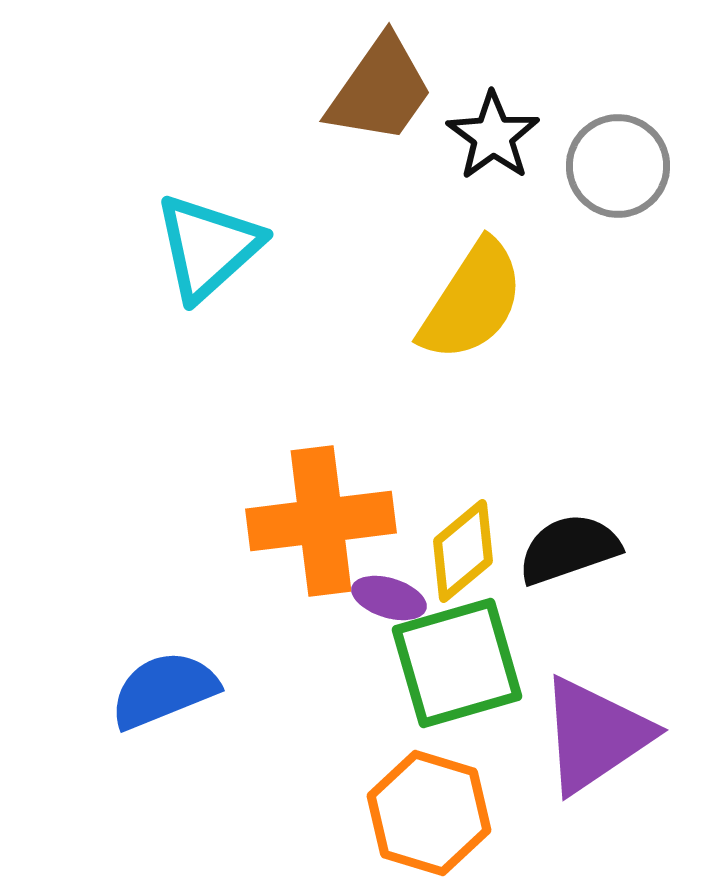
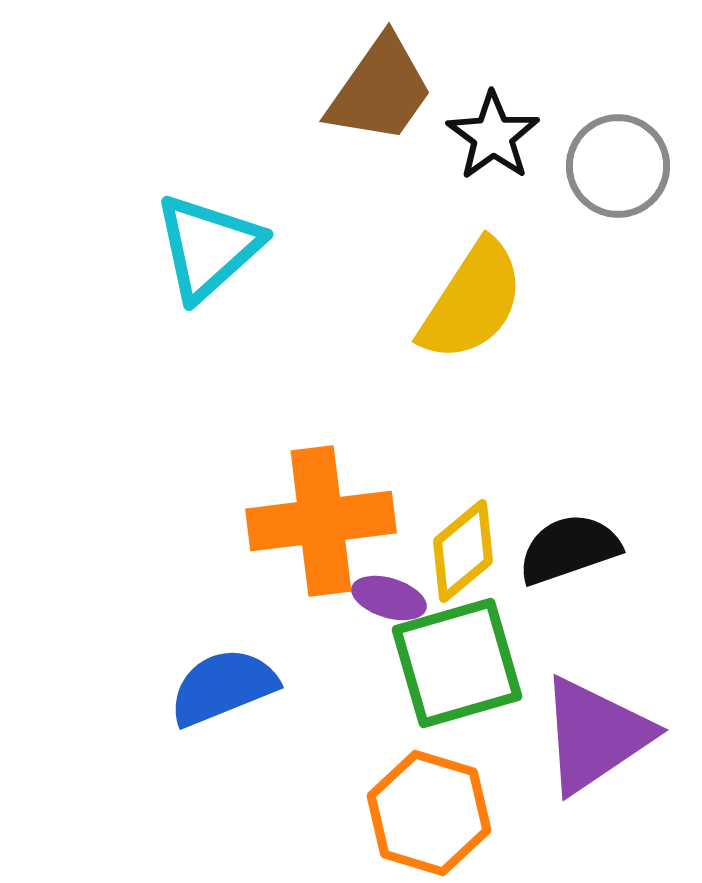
blue semicircle: moved 59 px right, 3 px up
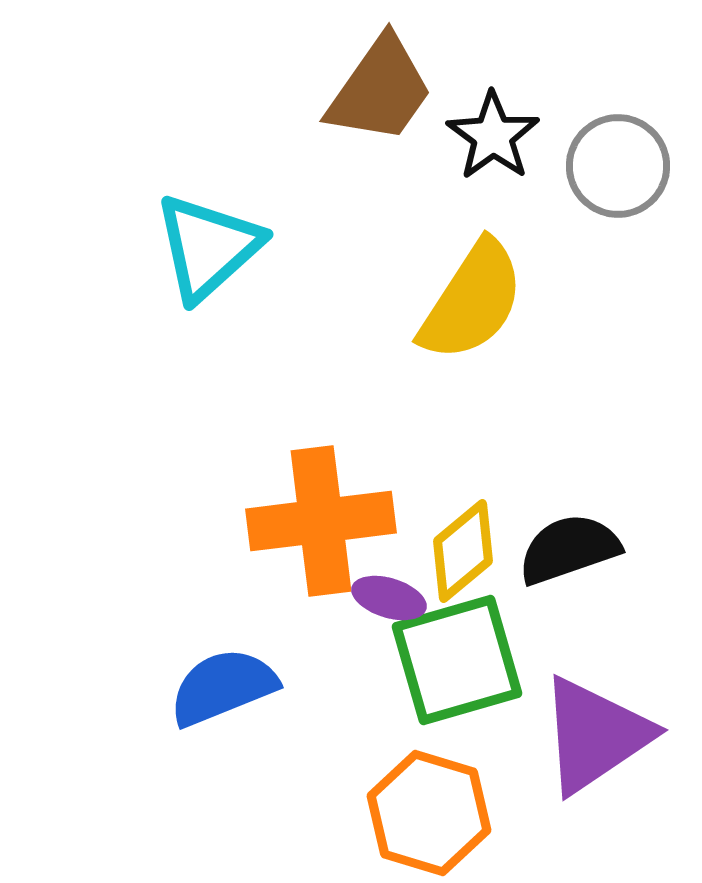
green square: moved 3 px up
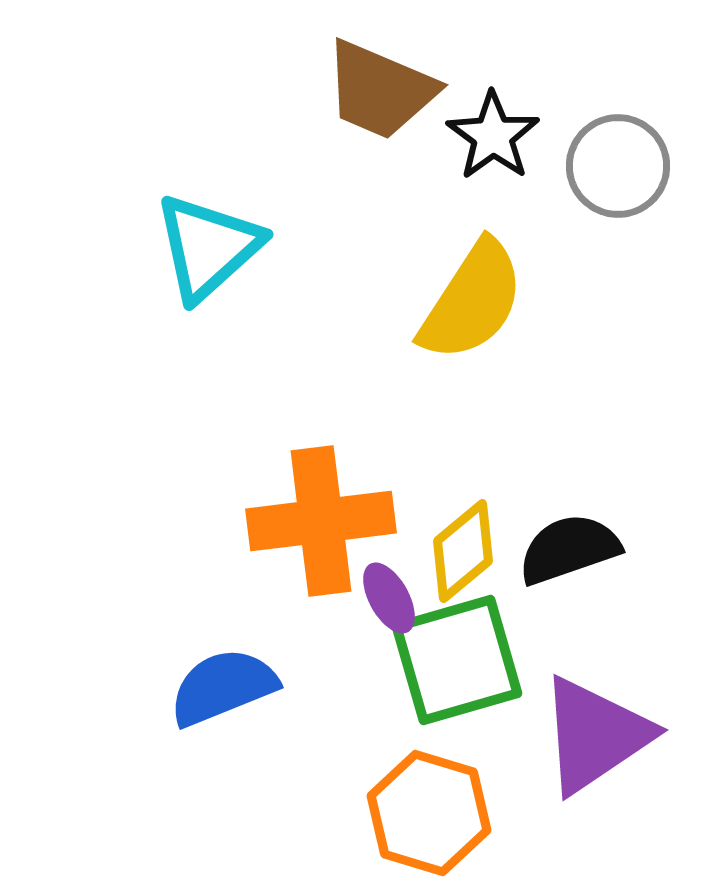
brown trapezoid: rotated 78 degrees clockwise
purple ellipse: rotated 44 degrees clockwise
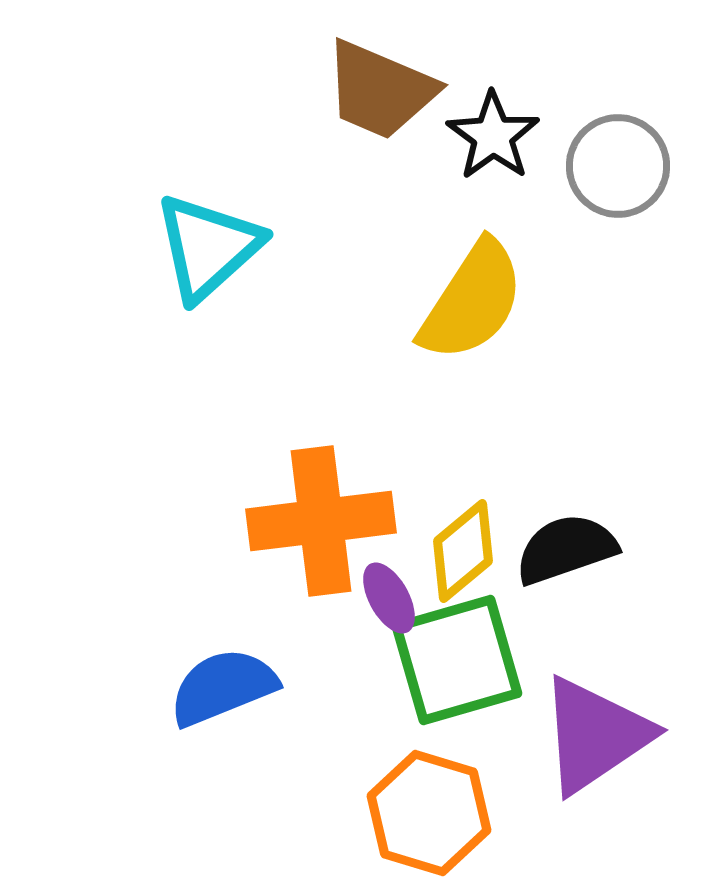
black semicircle: moved 3 px left
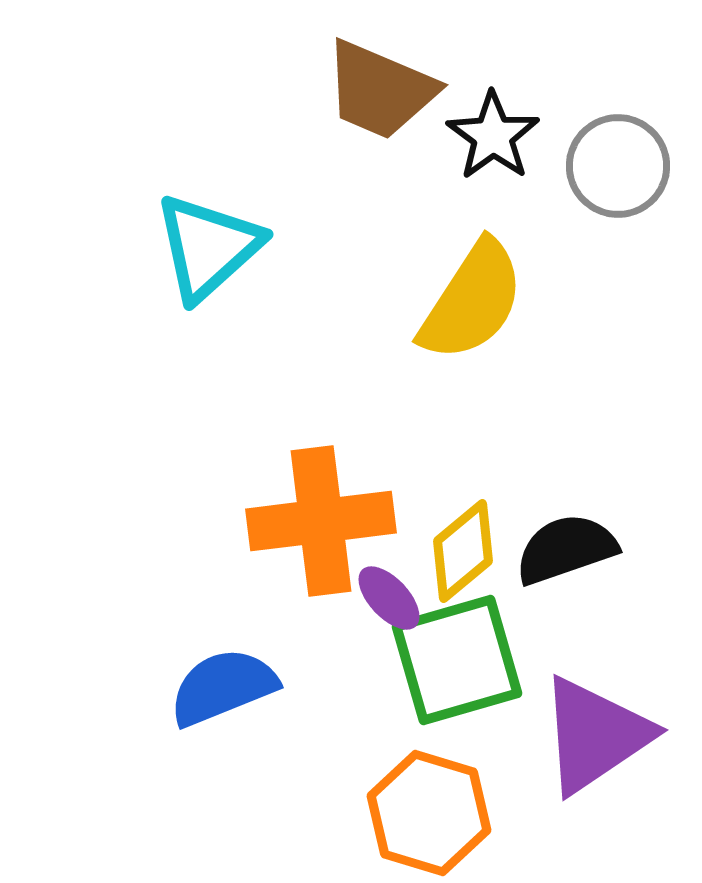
purple ellipse: rotated 14 degrees counterclockwise
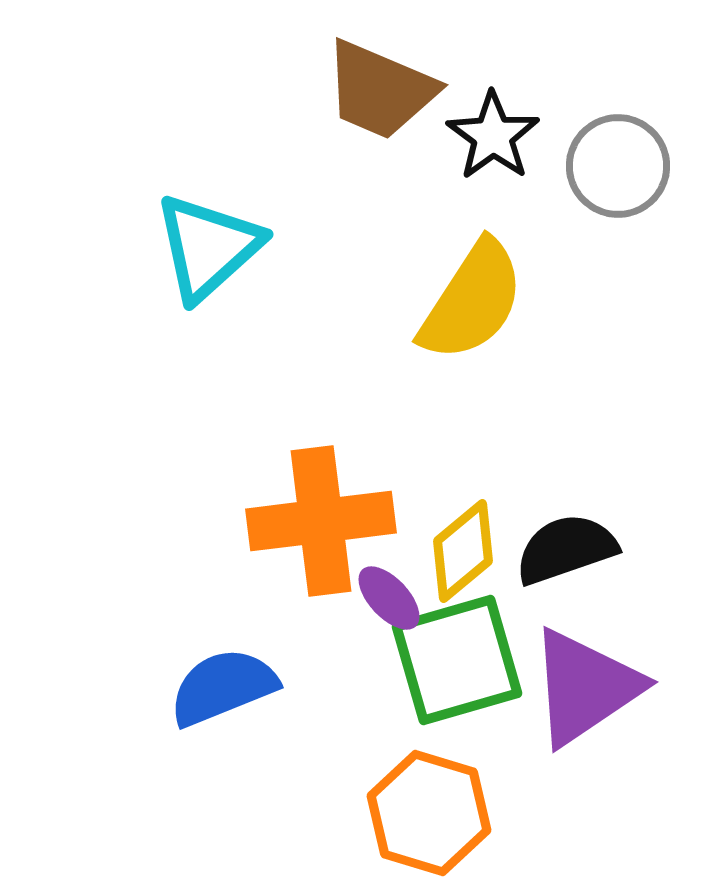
purple triangle: moved 10 px left, 48 px up
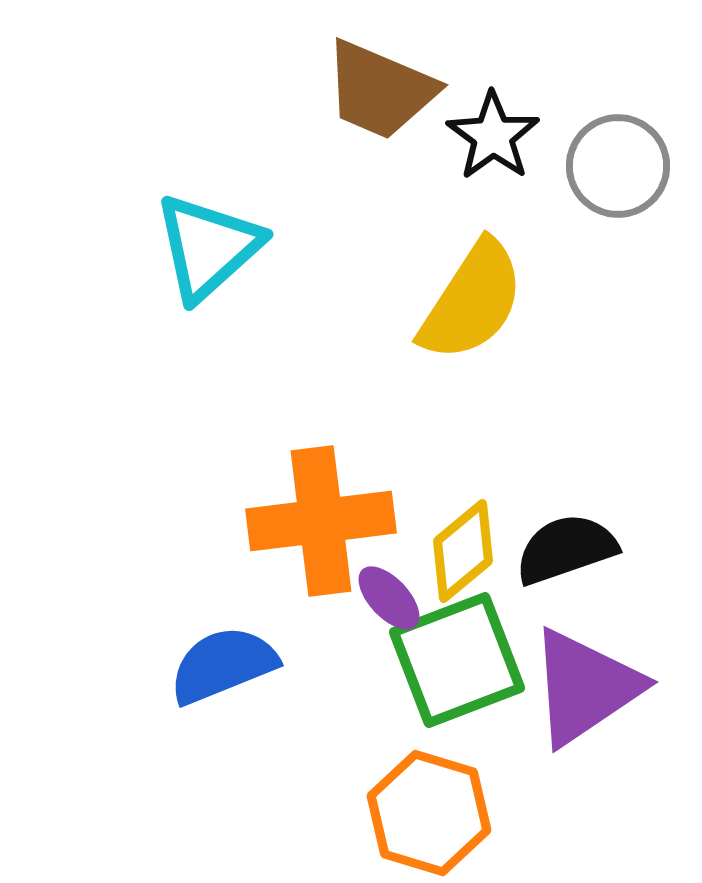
green square: rotated 5 degrees counterclockwise
blue semicircle: moved 22 px up
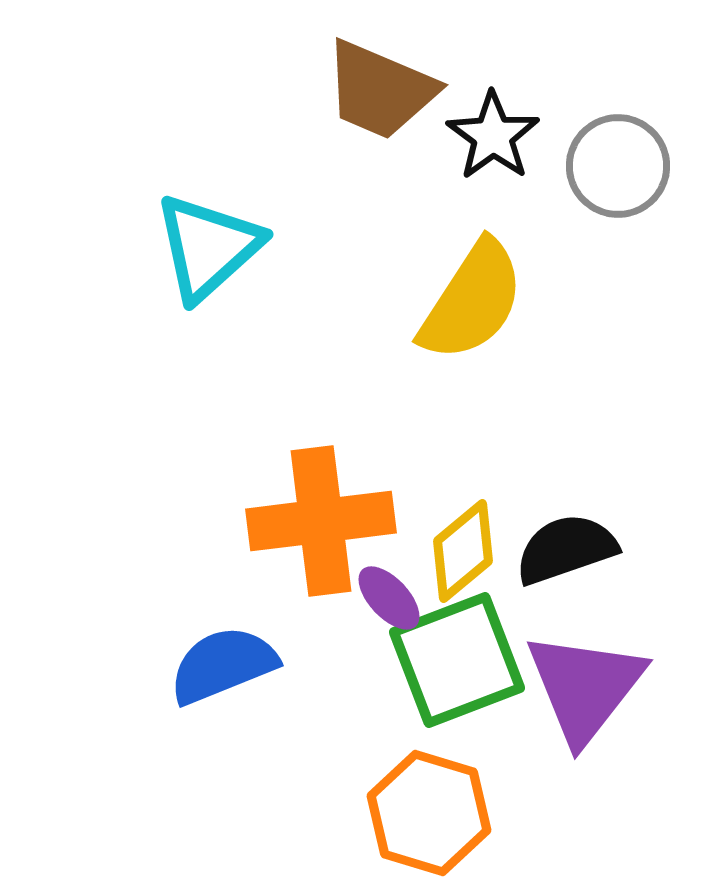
purple triangle: rotated 18 degrees counterclockwise
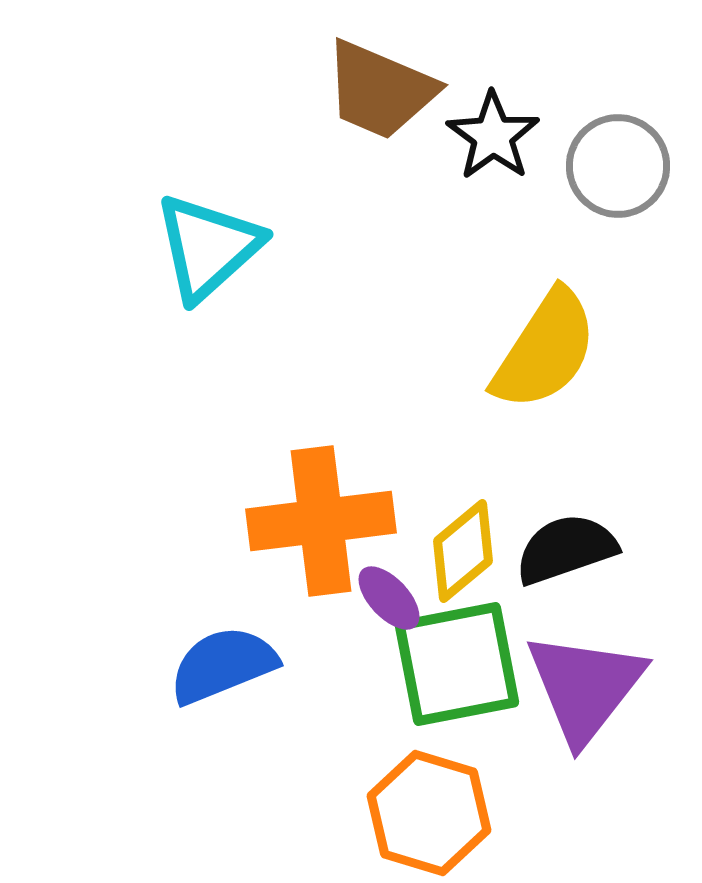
yellow semicircle: moved 73 px right, 49 px down
green square: moved 4 px down; rotated 10 degrees clockwise
